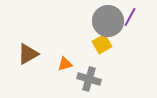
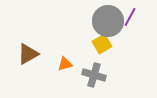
gray cross: moved 5 px right, 4 px up
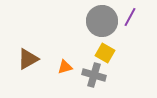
gray circle: moved 6 px left
yellow square: moved 3 px right, 9 px down; rotated 30 degrees counterclockwise
brown triangle: moved 5 px down
orange triangle: moved 3 px down
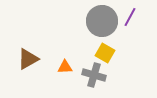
orange triangle: rotated 14 degrees clockwise
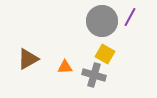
yellow square: moved 1 px down
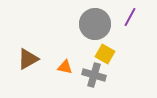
gray circle: moved 7 px left, 3 px down
orange triangle: rotated 14 degrees clockwise
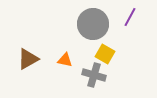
gray circle: moved 2 px left
orange triangle: moved 7 px up
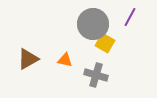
yellow square: moved 11 px up
gray cross: moved 2 px right
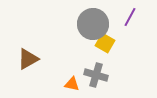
orange triangle: moved 7 px right, 24 px down
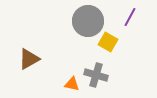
gray circle: moved 5 px left, 3 px up
yellow square: moved 3 px right, 1 px up
brown triangle: moved 1 px right
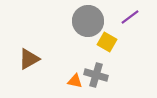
purple line: rotated 24 degrees clockwise
yellow square: moved 1 px left
orange triangle: moved 3 px right, 3 px up
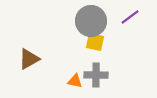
gray circle: moved 3 px right
yellow square: moved 12 px left; rotated 18 degrees counterclockwise
gray cross: rotated 15 degrees counterclockwise
